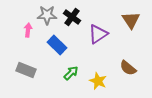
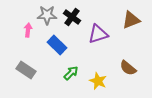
brown triangle: rotated 42 degrees clockwise
purple triangle: rotated 15 degrees clockwise
gray rectangle: rotated 12 degrees clockwise
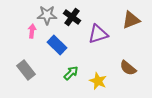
pink arrow: moved 4 px right, 1 px down
gray rectangle: rotated 18 degrees clockwise
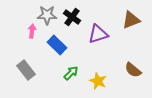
brown semicircle: moved 5 px right, 2 px down
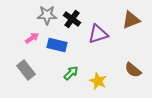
black cross: moved 2 px down
pink arrow: moved 7 px down; rotated 48 degrees clockwise
blue rectangle: rotated 30 degrees counterclockwise
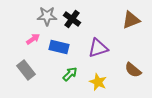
gray star: moved 1 px down
purple triangle: moved 14 px down
pink arrow: moved 1 px right, 1 px down
blue rectangle: moved 2 px right, 2 px down
green arrow: moved 1 px left, 1 px down
yellow star: moved 1 px down
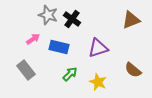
gray star: moved 1 px right, 1 px up; rotated 18 degrees clockwise
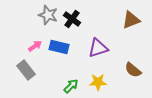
pink arrow: moved 2 px right, 7 px down
green arrow: moved 1 px right, 12 px down
yellow star: rotated 24 degrees counterclockwise
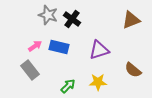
purple triangle: moved 1 px right, 2 px down
gray rectangle: moved 4 px right
green arrow: moved 3 px left
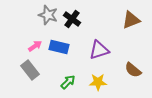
green arrow: moved 4 px up
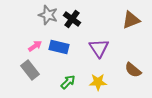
purple triangle: moved 2 px up; rotated 45 degrees counterclockwise
